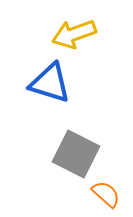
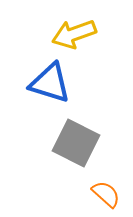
gray square: moved 11 px up
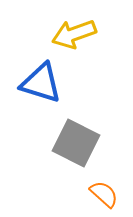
blue triangle: moved 9 px left
orange semicircle: moved 2 px left
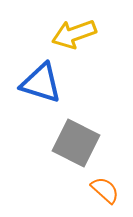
orange semicircle: moved 1 px right, 4 px up
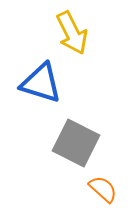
yellow arrow: moved 2 px left, 1 px up; rotated 96 degrees counterclockwise
orange semicircle: moved 2 px left, 1 px up
